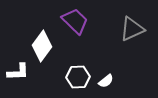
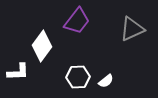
purple trapezoid: moved 2 px right; rotated 84 degrees clockwise
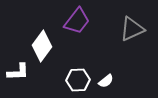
white hexagon: moved 3 px down
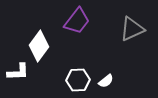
white diamond: moved 3 px left
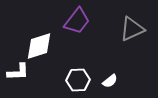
white diamond: rotated 36 degrees clockwise
white semicircle: moved 4 px right
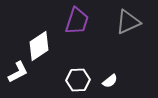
purple trapezoid: rotated 20 degrees counterclockwise
gray triangle: moved 4 px left, 7 px up
white diamond: rotated 16 degrees counterclockwise
white L-shape: rotated 25 degrees counterclockwise
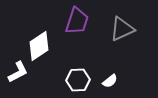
gray triangle: moved 6 px left, 7 px down
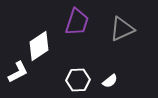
purple trapezoid: moved 1 px down
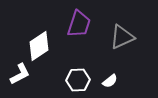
purple trapezoid: moved 2 px right, 2 px down
gray triangle: moved 8 px down
white L-shape: moved 2 px right, 2 px down
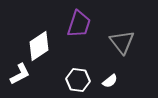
gray triangle: moved 5 px down; rotated 44 degrees counterclockwise
white hexagon: rotated 10 degrees clockwise
